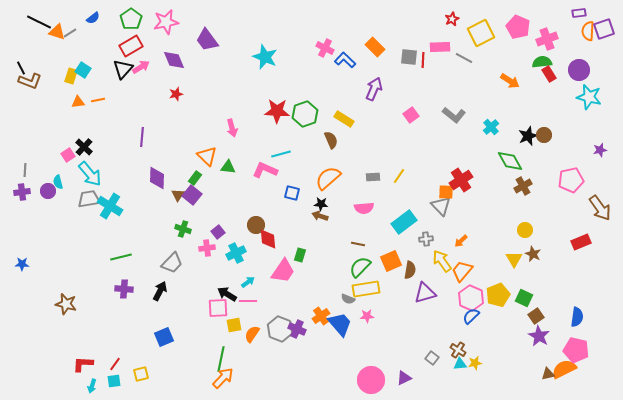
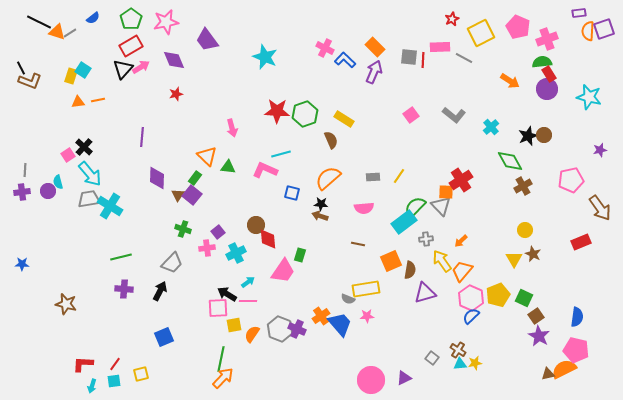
purple circle at (579, 70): moved 32 px left, 19 px down
purple arrow at (374, 89): moved 17 px up
green semicircle at (360, 267): moved 55 px right, 60 px up
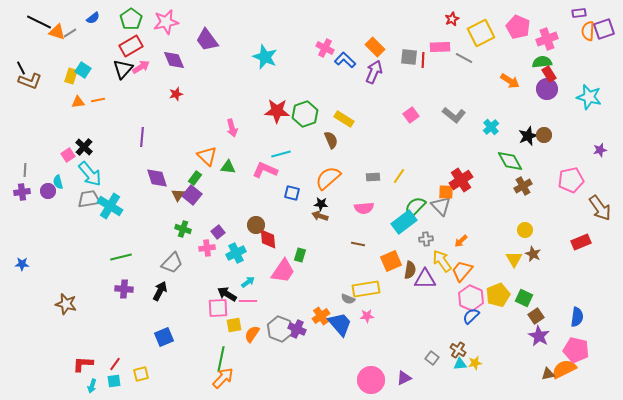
purple diamond at (157, 178): rotated 20 degrees counterclockwise
purple triangle at (425, 293): moved 14 px up; rotated 15 degrees clockwise
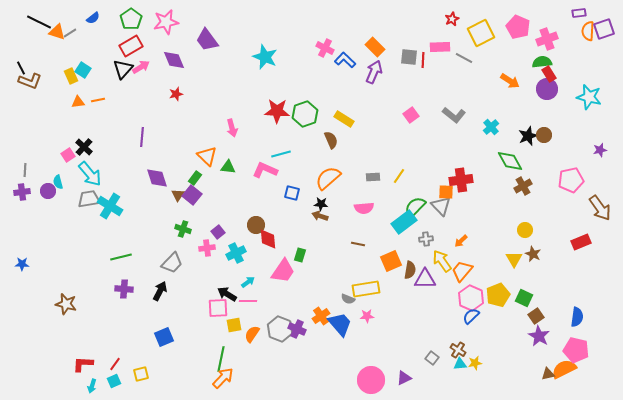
yellow rectangle at (71, 76): rotated 42 degrees counterclockwise
red cross at (461, 180): rotated 25 degrees clockwise
cyan square at (114, 381): rotated 16 degrees counterclockwise
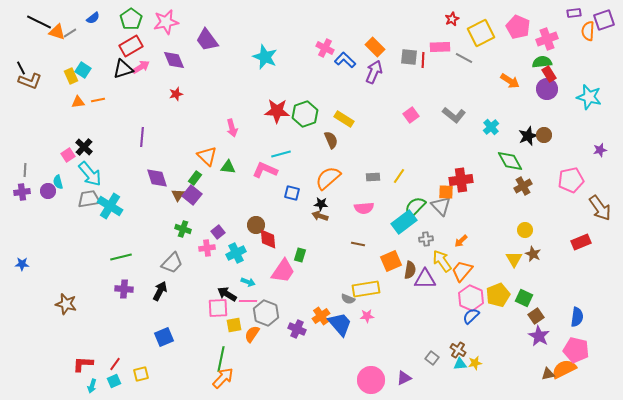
purple rectangle at (579, 13): moved 5 px left
purple square at (604, 29): moved 9 px up
black triangle at (123, 69): rotated 30 degrees clockwise
cyan arrow at (248, 282): rotated 56 degrees clockwise
gray hexagon at (280, 329): moved 14 px left, 16 px up
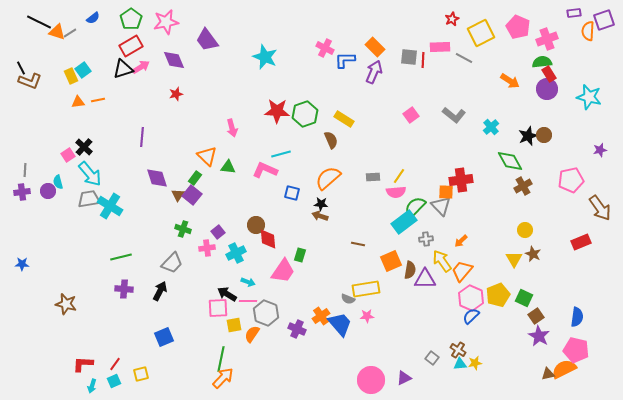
blue L-shape at (345, 60): rotated 45 degrees counterclockwise
cyan square at (83, 70): rotated 21 degrees clockwise
pink semicircle at (364, 208): moved 32 px right, 16 px up
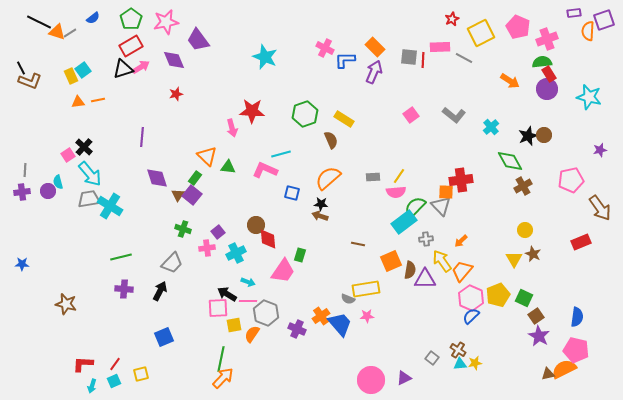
purple trapezoid at (207, 40): moved 9 px left
red star at (277, 111): moved 25 px left
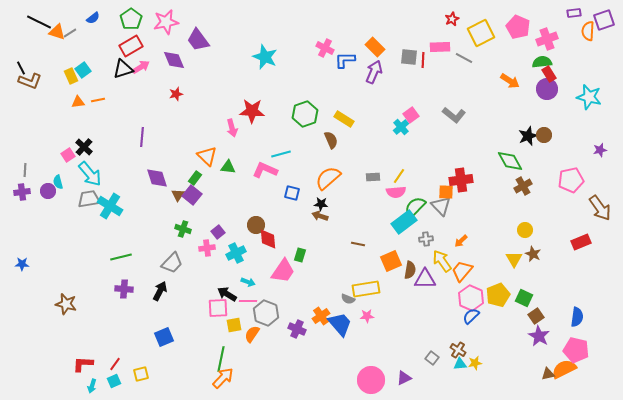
cyan cross at (491, 127): moved 90 px left
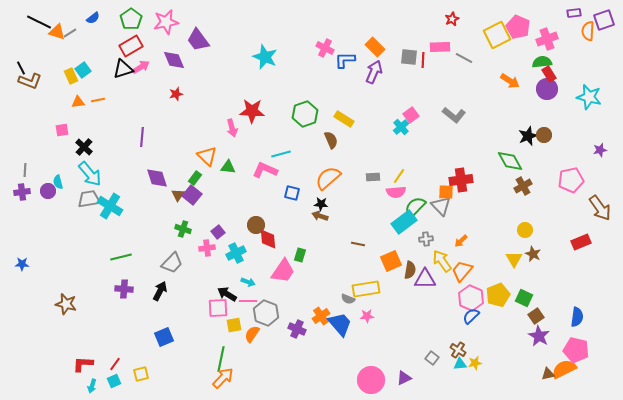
yellow square at (481, 33): moved 16 px right, 2 px down
pink square at (68, 155): moved 6 px left, 25 px up; rotated 24 degrees clockwise
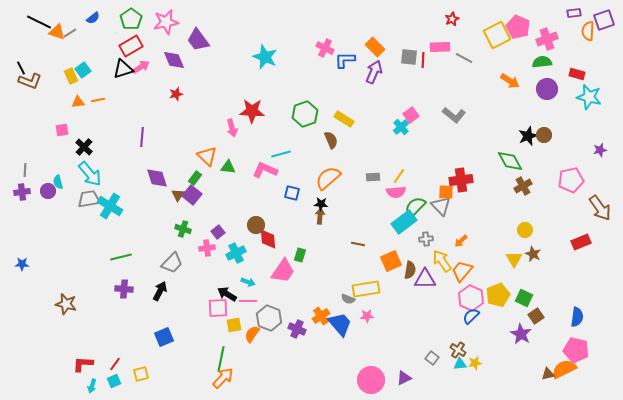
red rectangle at (549, 74): moved 28 px right; rotated 42 degrees counterclockwise
brown arrow at (320, 216): rotated 77 degrees clockwise
gray hexagon at (266, 313): moved 3 px right, 5 px down
purple star at (539, 336): moved 18 px left, 2 px up
